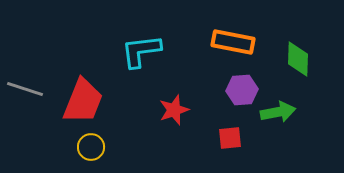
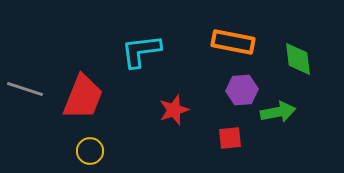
green diamond: rotated 9 degrees counterclockwise
red trapezoid: moved 4 px up
yellow circle: moved 1 px left, 4 px down
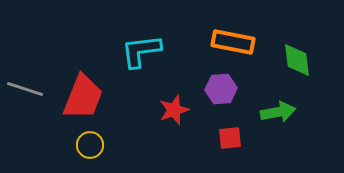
green diamond: moved 1 px left, 1 px down
purple hexagon: moved 21 px left, 1 px up
yellow circle: moved 6 px up
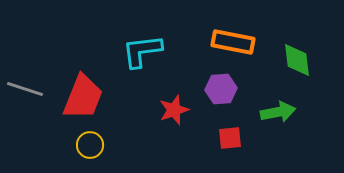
cyan L-shape: moved 1 px right
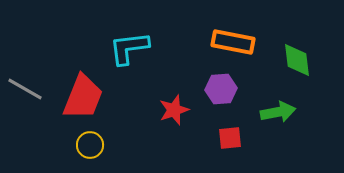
cyan L-shape: moved 13 px left, 3 px up
gray line: rotated 12 degrees clockwise
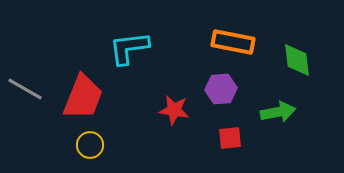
red star: rotated 28 degrees clockwise
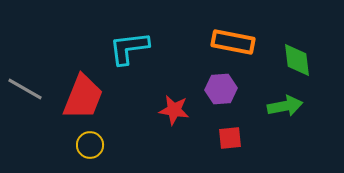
green arrow: moved 7 px right, 6 px up
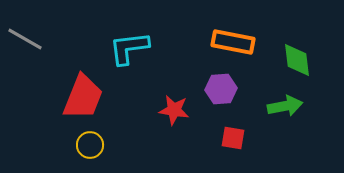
gray line: moved 50 px up
red square: moved 3 px right; rotated 15 degrees clockwise
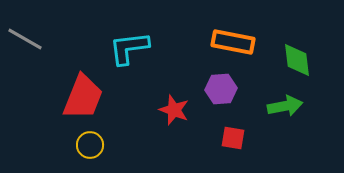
red star: rotated 12 degrees clockwise
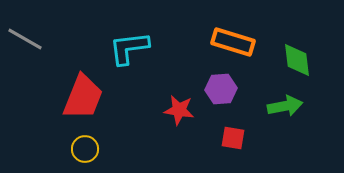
orange rectangle: rotated 6 degrees clockwise
red star: moved 5 px right; rotated 12 degrees counterclockwise
yellow circle: moved 5 px left, 4 px down
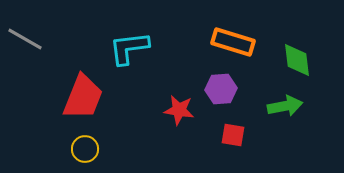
red square: moved 3 px up
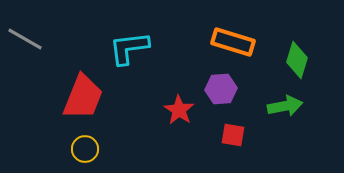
green diamond: rotated 24 degrees clockwise
red star: rotated 24 degrees clockwise
